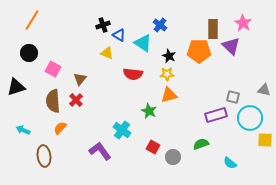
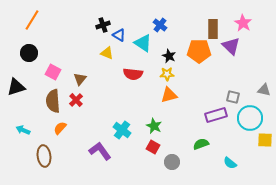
pink square: moved 3 px down
green star: moved 5 px right, 15 px down
gray circle: moved 1 px left, 5 px down
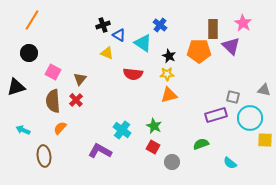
purple L-shape: rotated 25 degrees counterclockwise
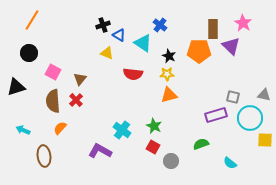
gray triangle: moved 5 px down
gray circle: moved 1 px left, 1 px up
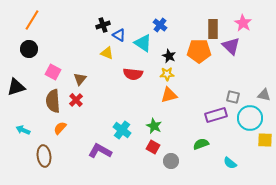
black circle: moved 4 px up
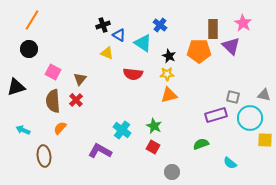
gray circle: moved 1 px right, 11 px down
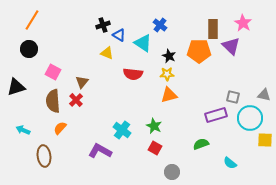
brown triangle: moved 2 px right, 3 px down
red square: moved 2 px right, 1 px down
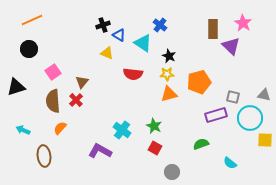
orange line: rotated 35 degrees clockwise
orange pentagon: moved 31 px down; rotated 15 degrees counterclockwise
pink square: rotated 28 degrees clockwise
orange triangle: moved 1 px up
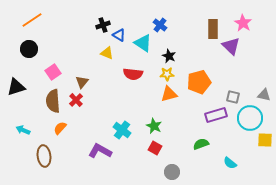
orange line: rotated 10 degrees counterclockwise
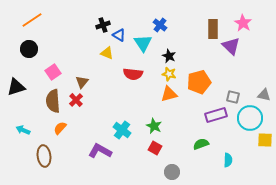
cyan triangle: rotated 24 degrees clockwise
yellow star: moved 2 px right; rotated 16 degrees clockwise
cyan semicircle: moved 2 px left, 3 px up; rotated 128 degrees counterclockwise
